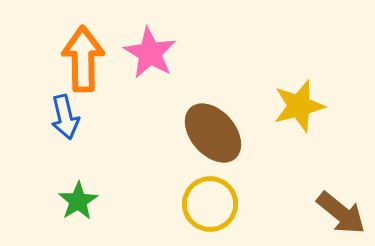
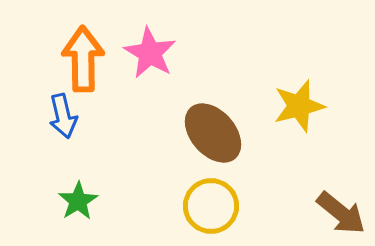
blue arrow: moved 2 px left, 1 px up
yellow circle: moved 1 px right, 2 px down
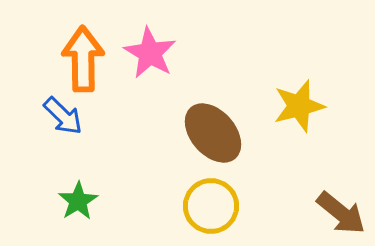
blue arrow: rotated 33 degrees counterclockwise
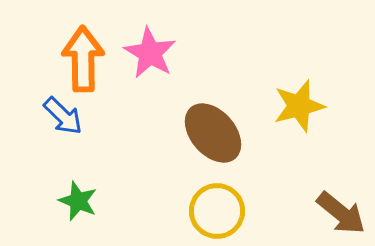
green star: rotated 18 degrees counterclockwise
yellow circle: moved 6 px right, 5 px down
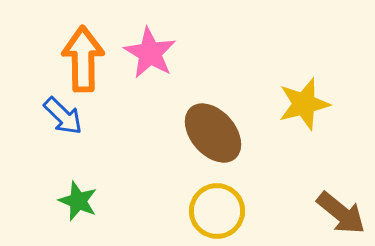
yellow star: moved 5 px right, 2 px up
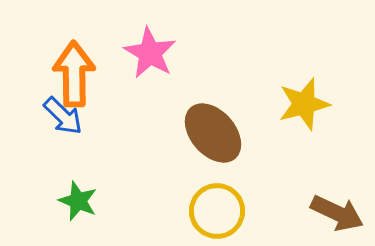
orange arrow: moved 9 px left, 15 px down
brown arrow: moved 4 px left; rotated 14 degrees counterclockwise
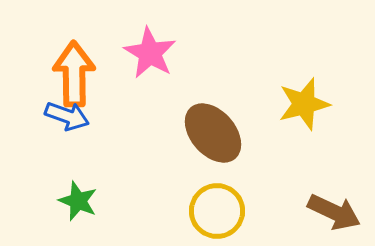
blue arrow: moved 4 px right; rotated 24 degrees counterclockwise
brown arrow: moved 3 px left, 1 px up
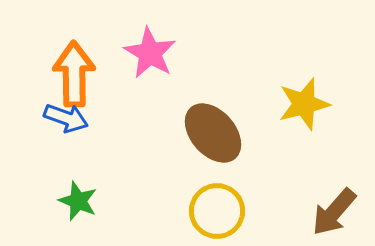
blue arrow: moved 1 px left, 2 px down
brown arrow: rotated 106 degrees clockwise
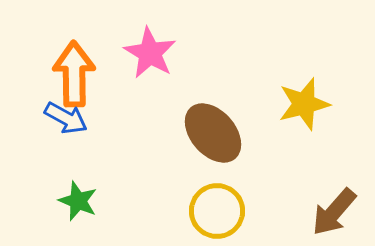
blue arrow: rotated 9 degrees clockwise
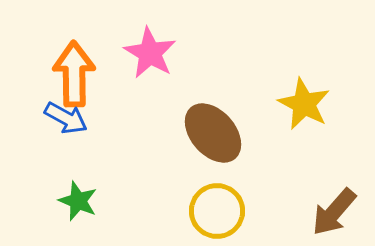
yellow star: rotated 30 degrees counterclockwise
